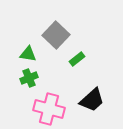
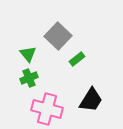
gray square: moved 2 px right, 1 px down
green triangle: rotated 42 degrees clockwise
black trapezoid: moved 1 px left; rotated 16 degrees counterclockwise
pink cross: moved 2 px left
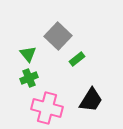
pink cross: moved 1 px up
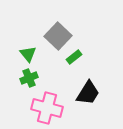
green rectangle: moved 3 px left, 2 px up
black trapezoid: moved 3 px left, 7 px up
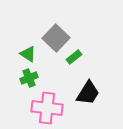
gray square: moved 2 px left, 2 px down
green triangle: rotated 18 degrees counterclockwise
pink cross: rotated 8 degrees counterclockwise
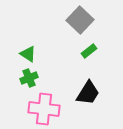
gray square: moved 24 px right, 18 px up
green rectangle: moved 15 px right, 6 px up
pink cross: moved 3 px left, 1 px down
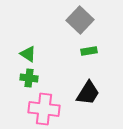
green rectangle: rotated 28 degrees clockwise
green cross: rotated 30 degrees clockwise
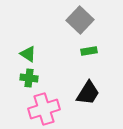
pink cross: rotated 24 degrees counterclockwise
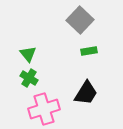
green triangle: rotated 18 degrees clockwise
green cross: rotated 24 degrees clockwise
black trapezoid: moved 2 px left
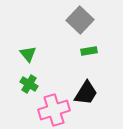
green cross: moved 6 px down
pink cross: moved 10 px right, 1 px down
